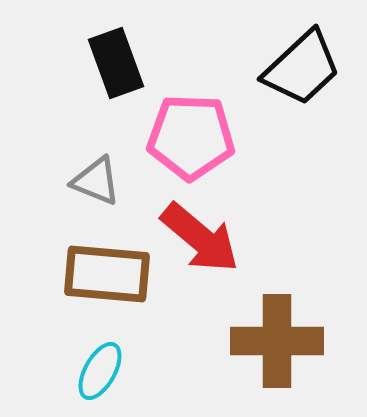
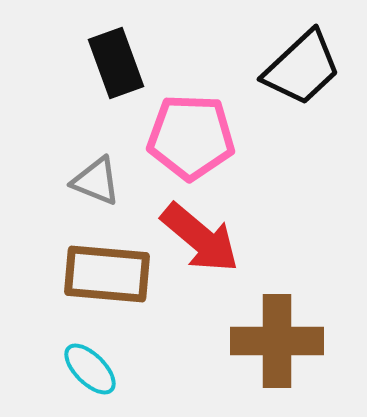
cyan ellipse: moved 10 px left, 2 px up; rotated 74 degrees counterclockwise
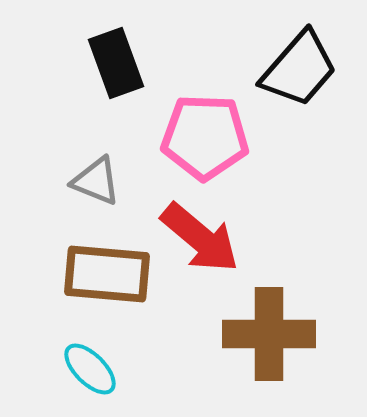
black trapezoid: moved 3 px left, 1 px down; rotated 6 degrees counterclockwise
pink pentagon: moved 14 px right
brown cross: moved 8 px left, 7 px up
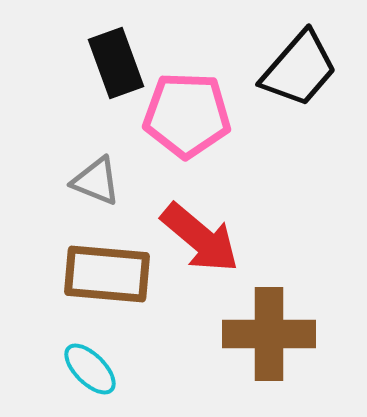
pink pentagon: moved 18 px left, 22 px up
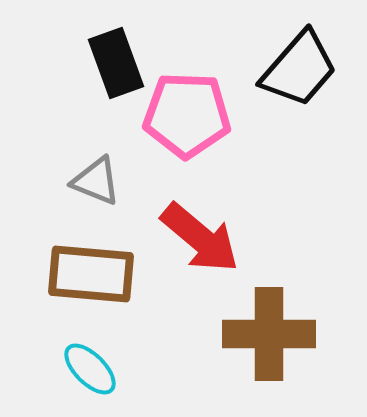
brown rectangle: moved 16 px left
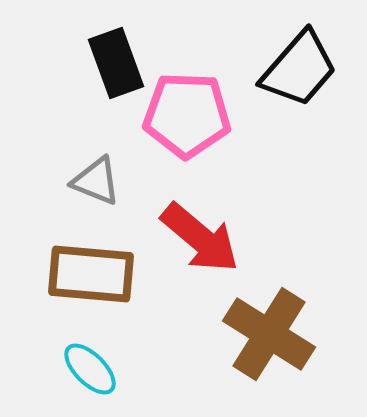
brown cross: rotated 32 degrees clockwise
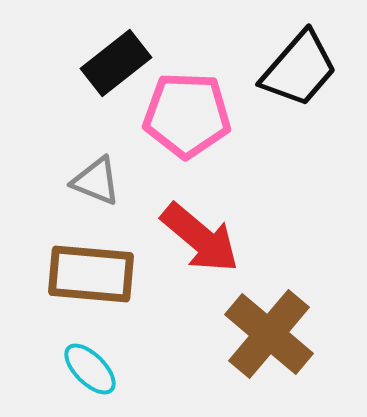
black rectangle: rotated 72 degrees clockwise
brown cross: rotated 8 degrees clockwise
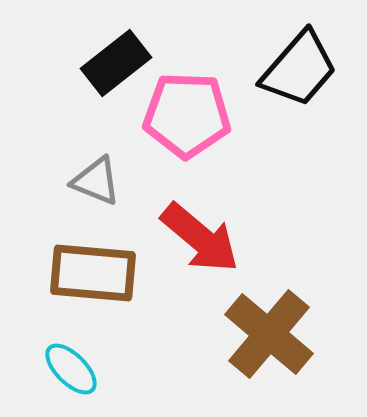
brown rectangle: moved 2 px right, 1 px up
cyan ellipse: moved 19 px left
